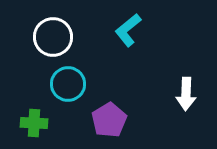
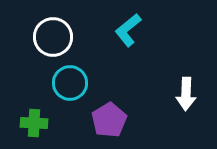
cyan circle: moved 2 px right, 1 px up
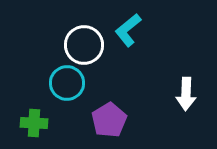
white circle: moved 31 px right, 8 px down
cyan circle: moved 3 px left
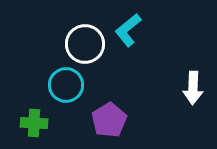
white circle: moved 1 px right, 1 px up
cyan circle: moved 1 px left, 2 px down
white arrow: moved 7 px right, 6 px up
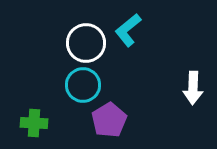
white circle: moved 1 px right, 1 px up
cyan circle: moved 17 px right
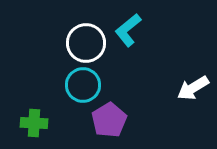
white arrow: rotated 56 degrees clockwise
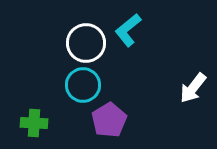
white arrow: rotated 20 degrees counterclockwise
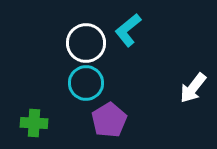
cyan circle: moved 3 px right, 2 px up
